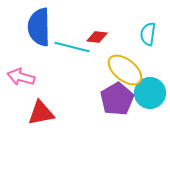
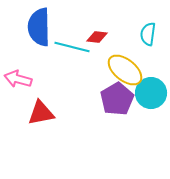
pink arrow: moved 3 px left, 2 px down
cyan circle: moved 1 px right
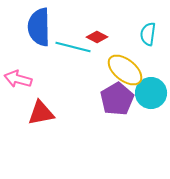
red diamond: rotated 20 degrees clockwise
cyan line: moved 1 px right
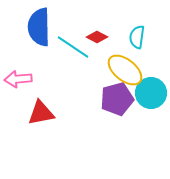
cyan semicircle: moved 11 px left, 3 px down
cyan line: rotated 20 degrees clockwise
pink arrow: rotated 20 degrees counterclockwise
purple pentagon: rotated 16 degrees clockwise
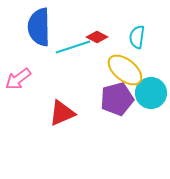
cyan line: rotated 52 degrees counterclockwise
pink arrow: rotated 32 degrees counterclockwise
red triangle: moved 21 px right; rotated 12 degrees counterclockwise
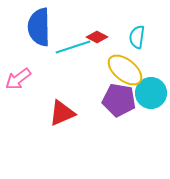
purple pentagon: moved 2 px right, 1 px down; rotated 24 degrees clockwise
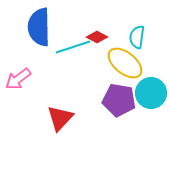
yellow ellipse: moved 7 px up
red triangle: moved 2 px left, 5 px down; rotated 24 degrees counterclockwise
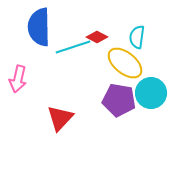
pink arrow: rotated 40 degrees counterclockwise
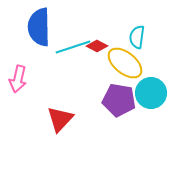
red diamond: moved 9 px down
red triangle: moved 1 px down
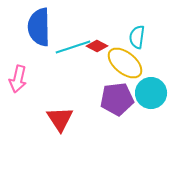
purple pentagon: moved 2 px left, 1 px up; rotated 16 degrees counterclockwise
red triangle: rotated 16 degrees counterclockwise
